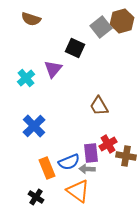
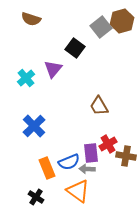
black square: rotated 12 degrees clockwise
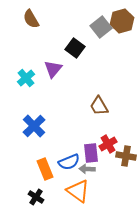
brown semicircle: rotated 42 degrees clockwise
orange rectangle: moved 2 px left, 1 px down
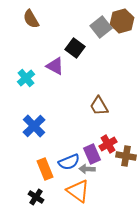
purple triangle: moved 2 px right, 3 px up; rotated 42 degrees counterclockwise
purple rectangle: moved 1 px right, 1 px down; rotated 18 degrees counterclockwise
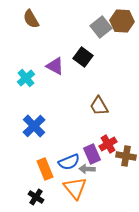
brown hexagon: rotated 20 degrees clockwise
black square: moved 8 px right, 9 px down
orange triangle: moved 3 px left, 3 px up; rotated 15 degrees clockwise
